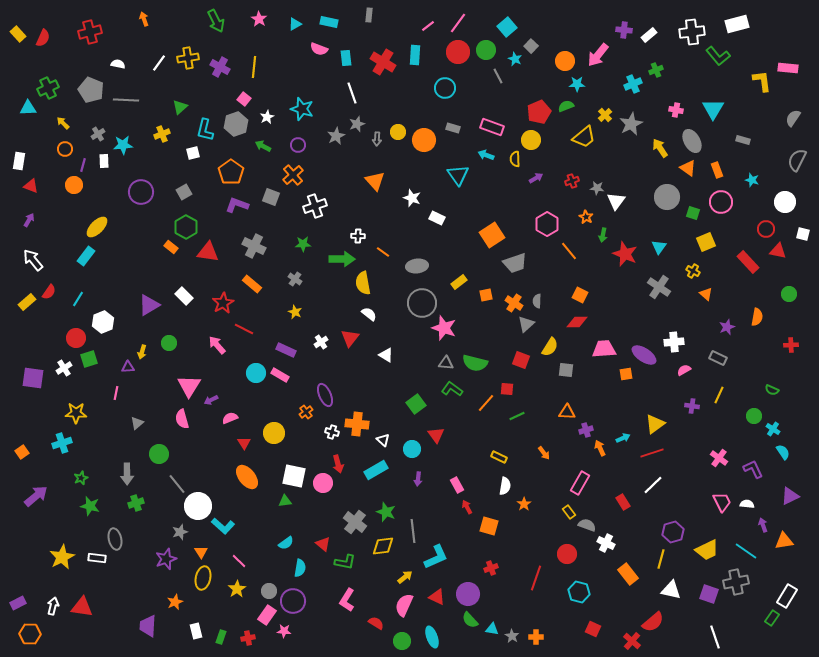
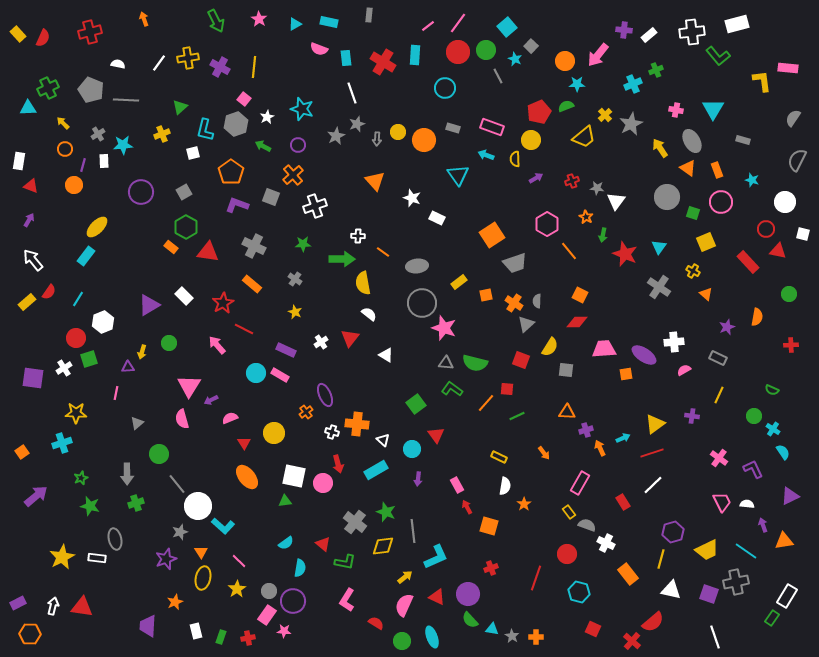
purple cross at (692, 406): moved 10 px down
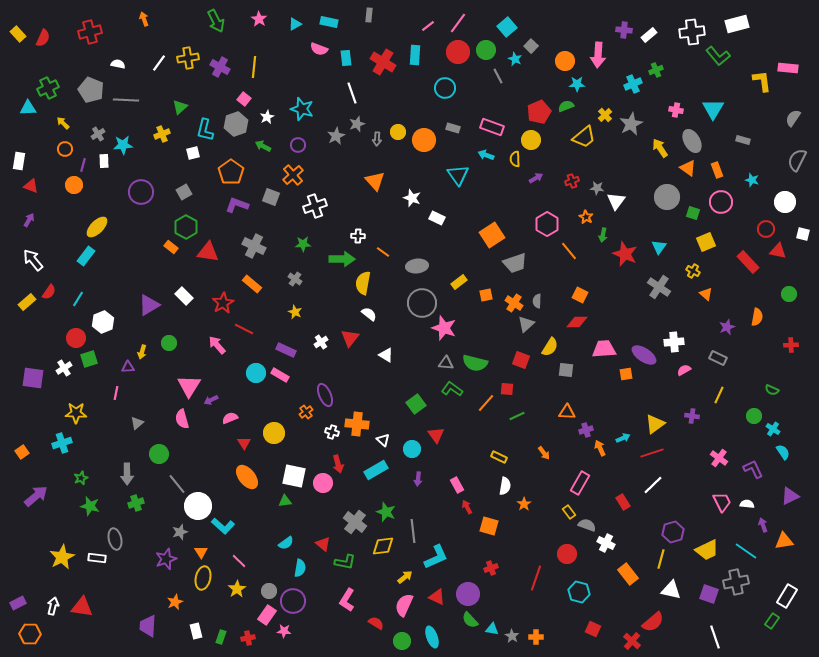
pink arrow at (598, 55): rotated 35 degrees counterclockwise
yellow semicircle at (363, 283): rotated 20 degrees clockwise
green rectangle at (772, 618): moved 3 px down
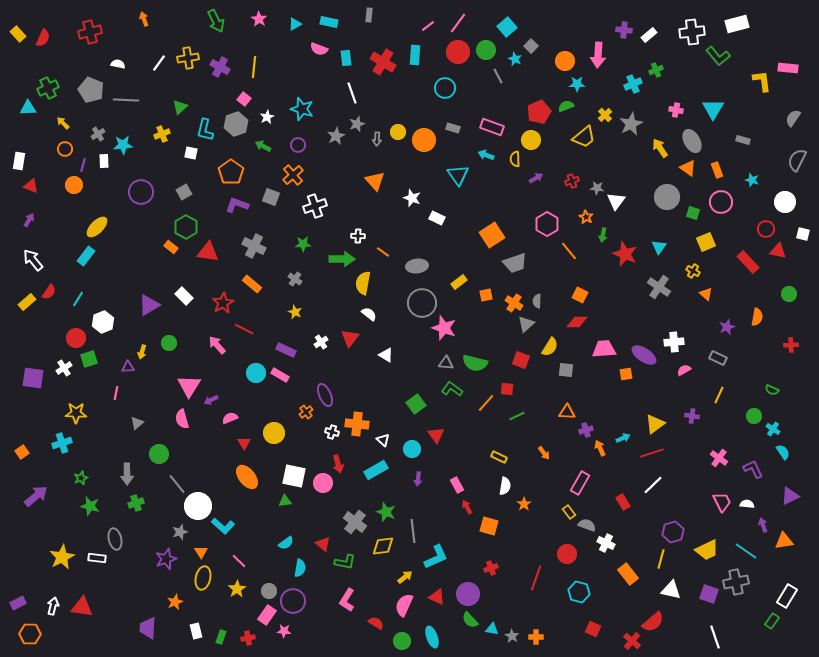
white square at (193, 153): moved 2 px left; rotated 24 degrees clockwise
purple trapezoid at (148, 626): moved 2 px down
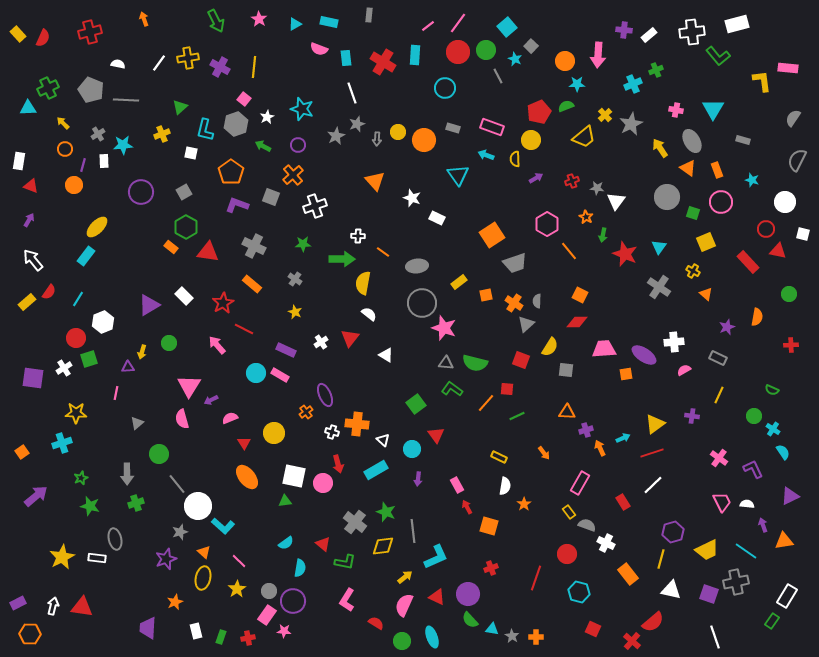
orange triangle at (201, 552): moved 3 px right; rotated 16 degrees counterclockwise
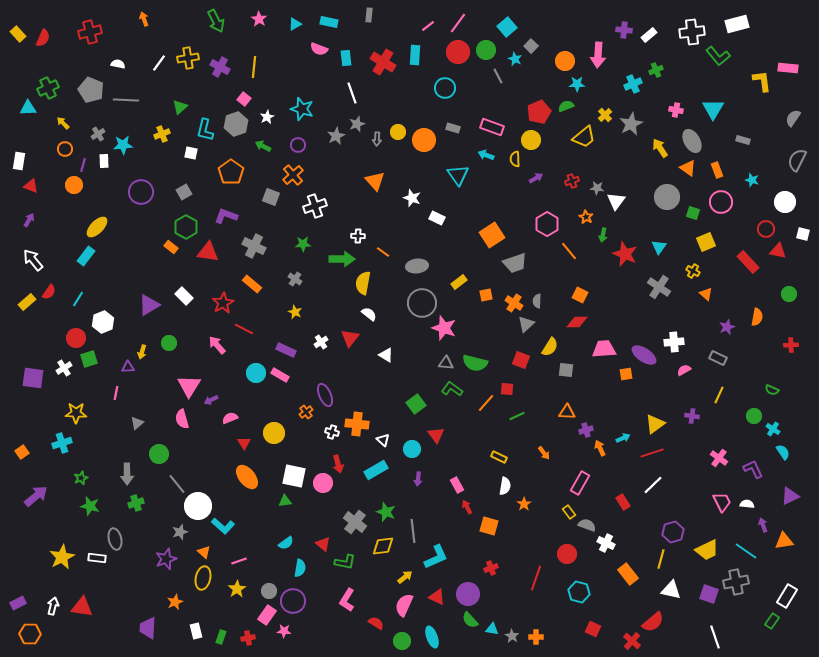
purple L-shape at (237, 205): moved 11 px left, 11 px down
pink line at (239, 561): rotated 63 degrees counterclockwise
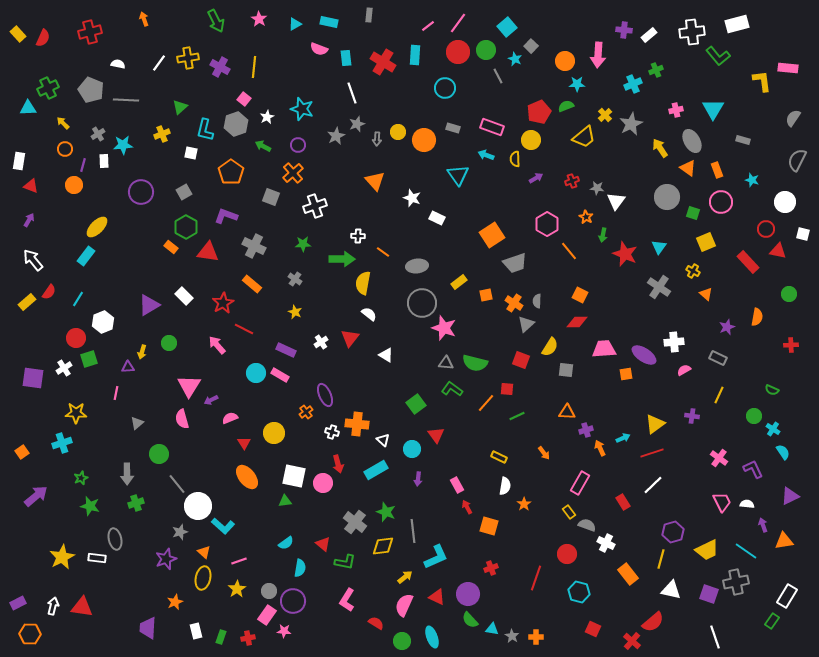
pink cross at (676, 110): rotated 24 degrees counterclockwise
orange cross at (293, 175): moved 2 px up
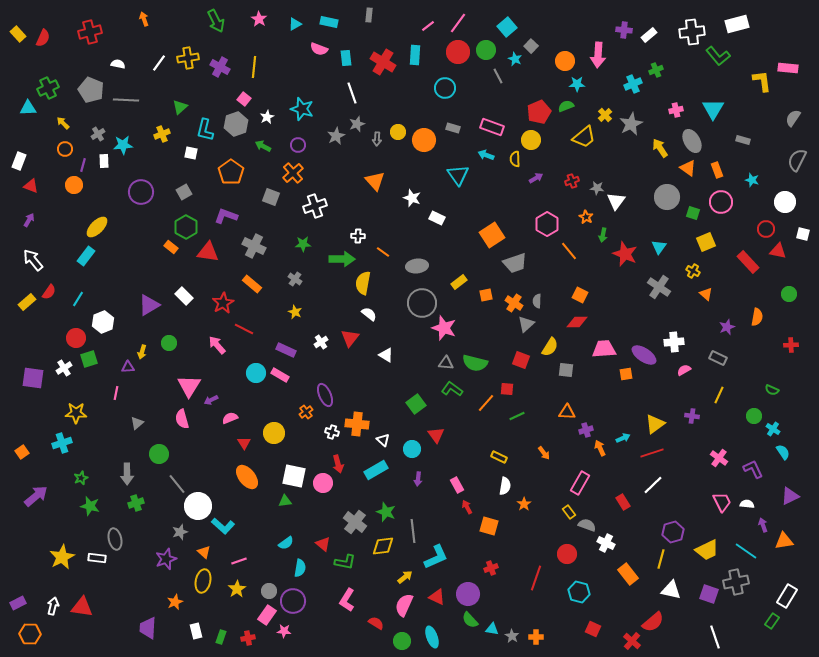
white rectangle at (19, 161): rotated 12 degrees clockwise
yellow ellipse at (203, 578): moved 3 px down
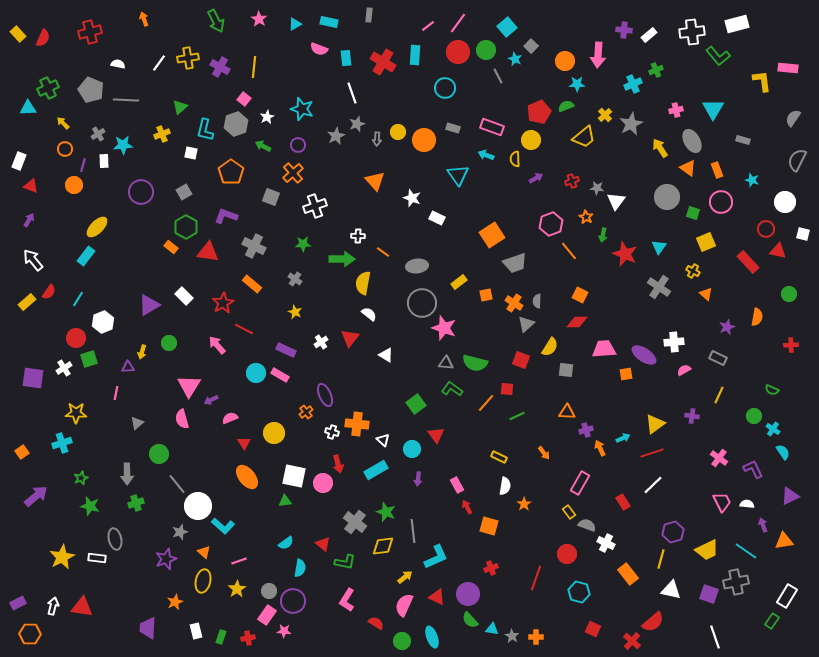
pink hexagon at (547, 224): moved 4 px right; rotated 10 degrees clockwise
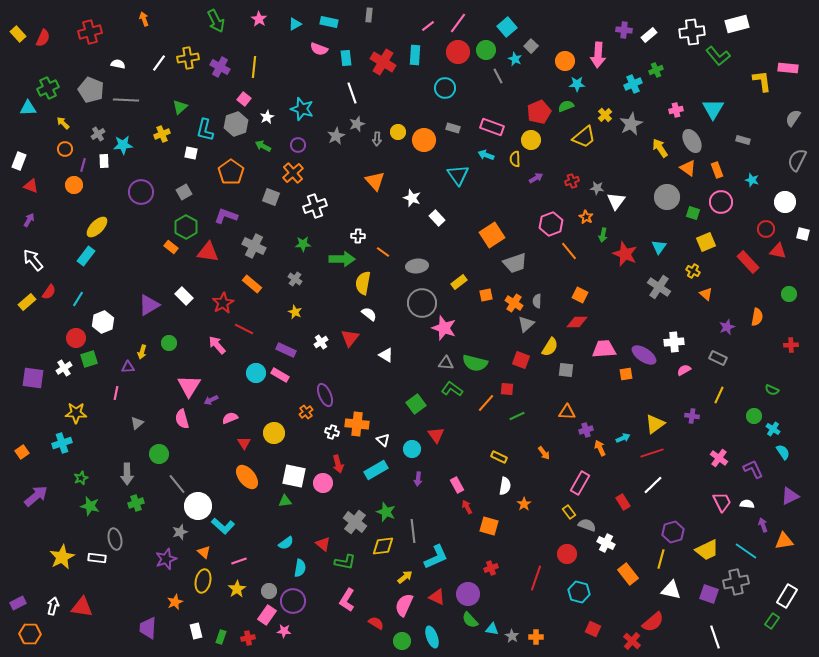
white rectangle at (437, 218): rotated 21 degrees clockwise
